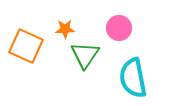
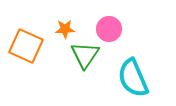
pink circle: moved 10 px left, 1 px down
cyan semicircle: rotated 12 degrees counterclockwise
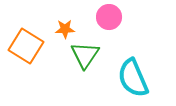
pink circle: moved 12 px up
orange square: rotated 8 degrees clockwise
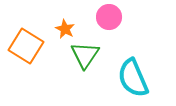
orange star: rotated 30 degrees clockwise
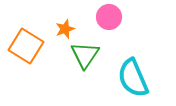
orange star: rotated 24 degrees clockwise
